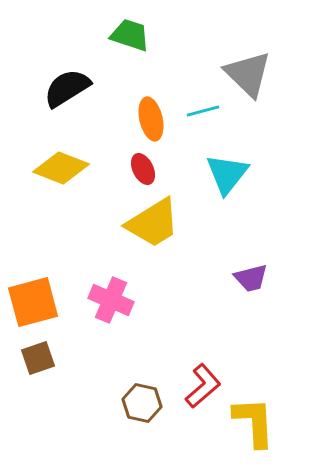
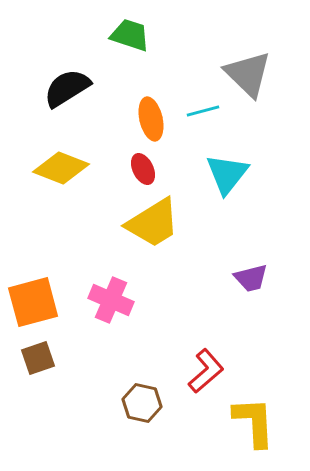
red L-shape: moved 3 px right, 15 px up
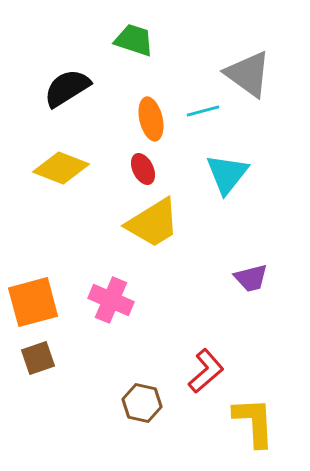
green trapezoid: moved 4 px right, 5 px down
gray triangle: rotated 8 degrees counterclockwise
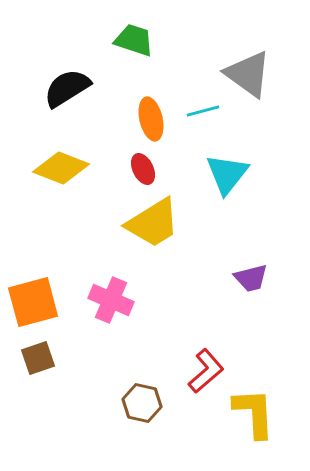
yellow L-shape: moved 9 px up
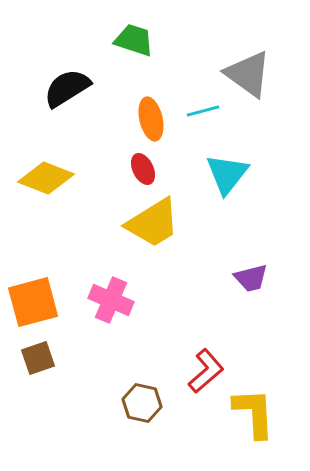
yellow diamond: moved 15 px left, 10 px down
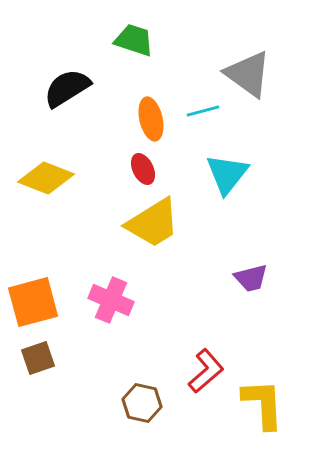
yellow L-shape: moved 9 px right, 9 px up
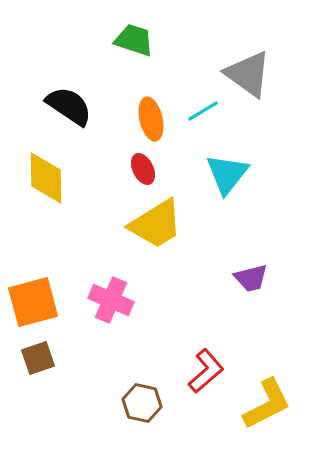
black semicircle: moved 2 px right, 18 px down; rotated 66 degrees clockwise
cyan line: rotated 16 degrees counterclockwise
yellow diamond: rotated 68 degrees clockwise
yellow trapezoid: moved 3 px right, 1 px down
yellow L-shape: moved 4 px right; rotated 66 degrees clockwise
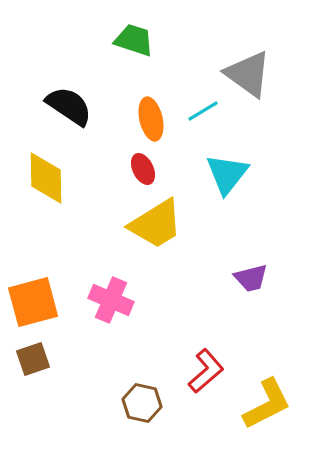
brown square: moved 5 px left, 1 px down
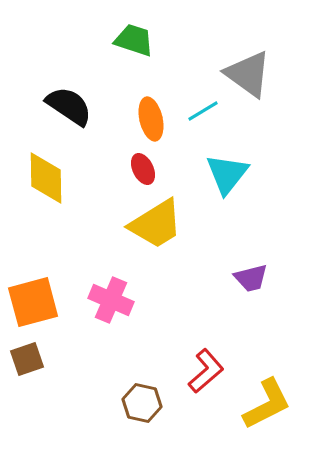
brown square: moved 6 px left
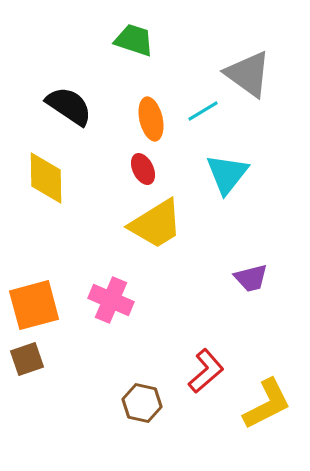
orange square: moved 1 px right, 3 px down
